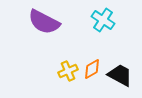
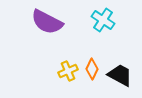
purple semicircle: moved 3 px right
orange diamond: rotated 35 degrees counterclockwise
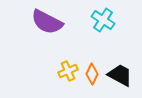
orange diamond: moved 5 px down
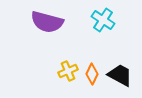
purple semicircle: rotated 12 degrees counterclockwise
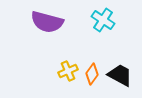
orange diamond: rotated 10 degrees clockwise
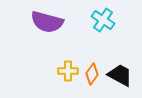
yellow cross: rotated 24 degrees clockwise
